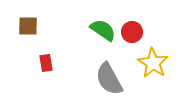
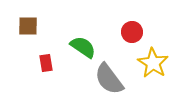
green semicircle: moved 20 px left, 17 px down
gray semicircle: rotated 8 degrees counterclockwise
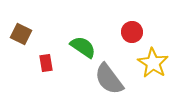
brown square: moved 7 px left, 8 px down; rotated 25 degrees clockwise
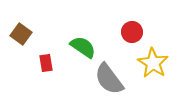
brown square: rotated 10 degrees clockwise
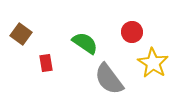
green semicircle: moved 2 px right, 4 px up
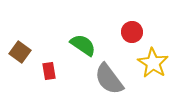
brown square: moved 1 px left, 18 px down
green semicircle: moved 2 px left, 2 px down
red rectangle: moved 3 px right, 8 px down
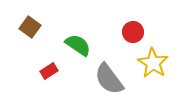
red circle: moved 1 px right
green semicircle: moved 5 px left
brown square: moved 10 px right, 25 px up
red rectangle: rotated 66 degrees clockwise
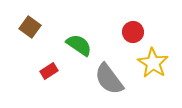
green semicircle: moved 1 px right
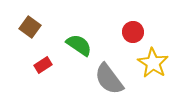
red rectangle: moved 6 px left, 6 px up
